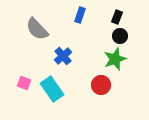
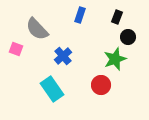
black circle: moved 8 px right, 1 px down
pink square: moved 8 px left, 34 px up
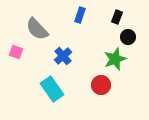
pink square: moved 3 px down
